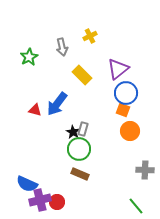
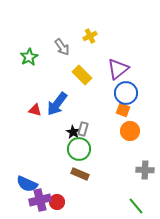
gray arrow: rotated 24 degrees counterclockwise
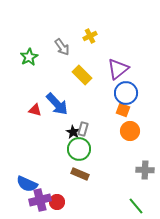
blue arrow: rotated 80 degrees counterclockwise
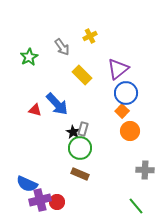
orange square: moved 1 px left, 1 px down; rotated 24 degrees clockwise
green circle: moved 1 px right, 1 px up
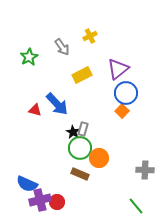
yellow rectangle: rotated 72 degrees counterclockwise
orange circle: moved 31 px left, 27 px down
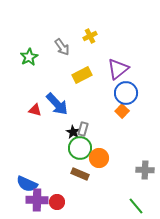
purple cross: moved 3 px left; rotated 15 degrees clockwise
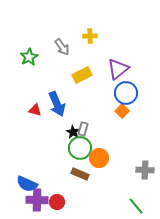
yellow cross: rotated 24 degrees clockwise
blue arrow: rotated 20 degrees clockwise
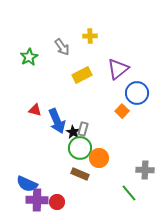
blue circle: moved 11 px right
blue arrow: moved 17 px down
green line: moved 7 px left, 13 px up
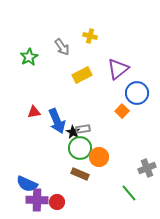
yellow cross: rotated 16 degrees clockwise
red triangle: moved 1 px left, 2 px down; rotated 24 degrees counterclockwise
gray rectangle: rotated 64 degrees clockwise
orange circle: moved 1 px up
gray cross: moved 2 px right, 2 px up; rotated 24 degrees counterclockwise
